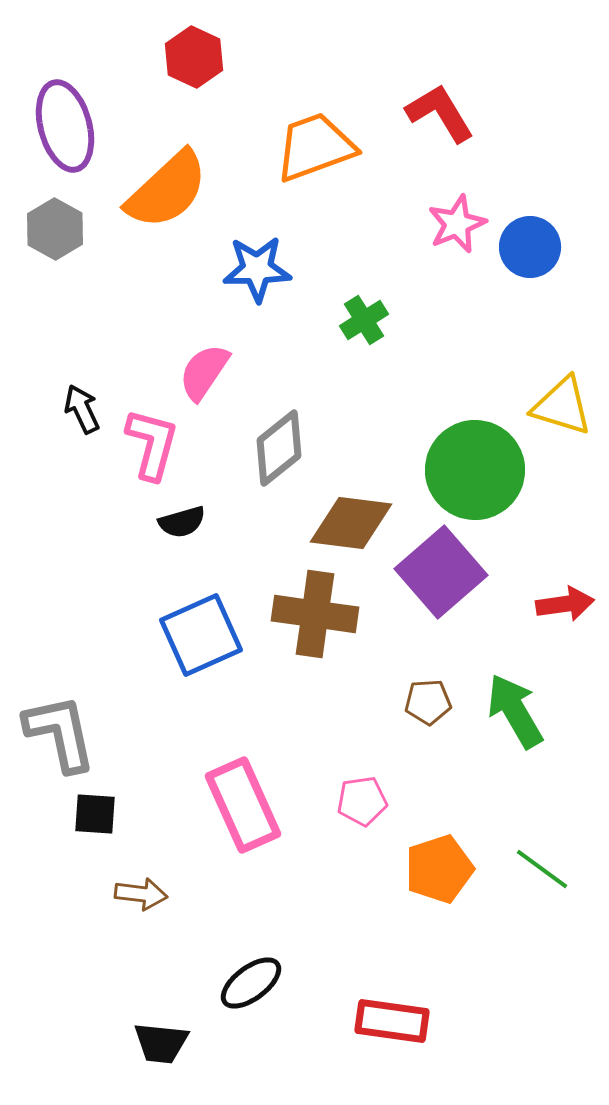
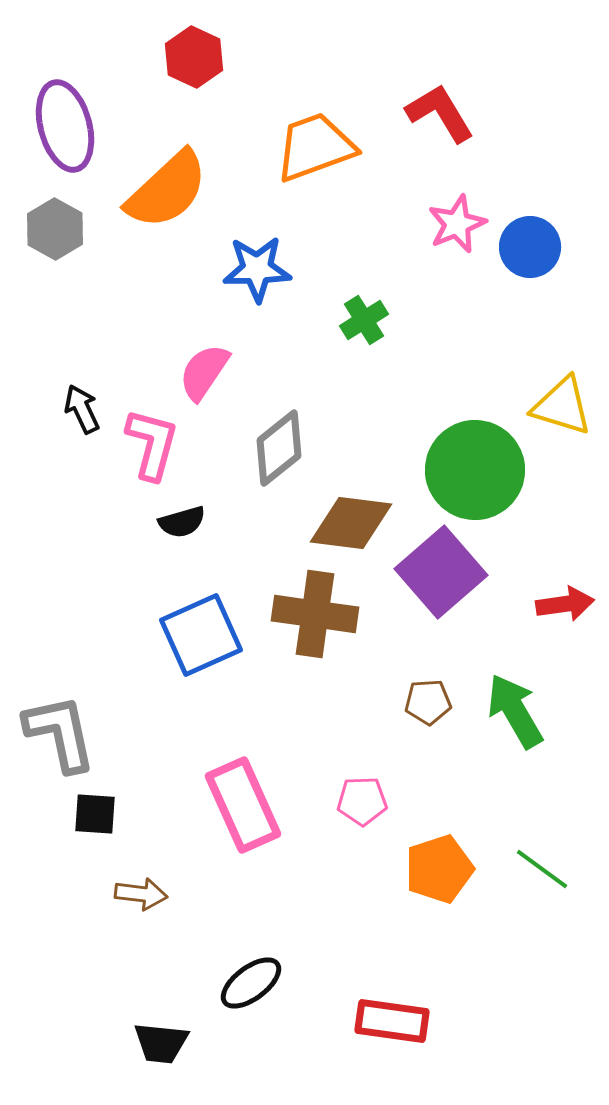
pink pentagon: rotated 6 degrees clockwise
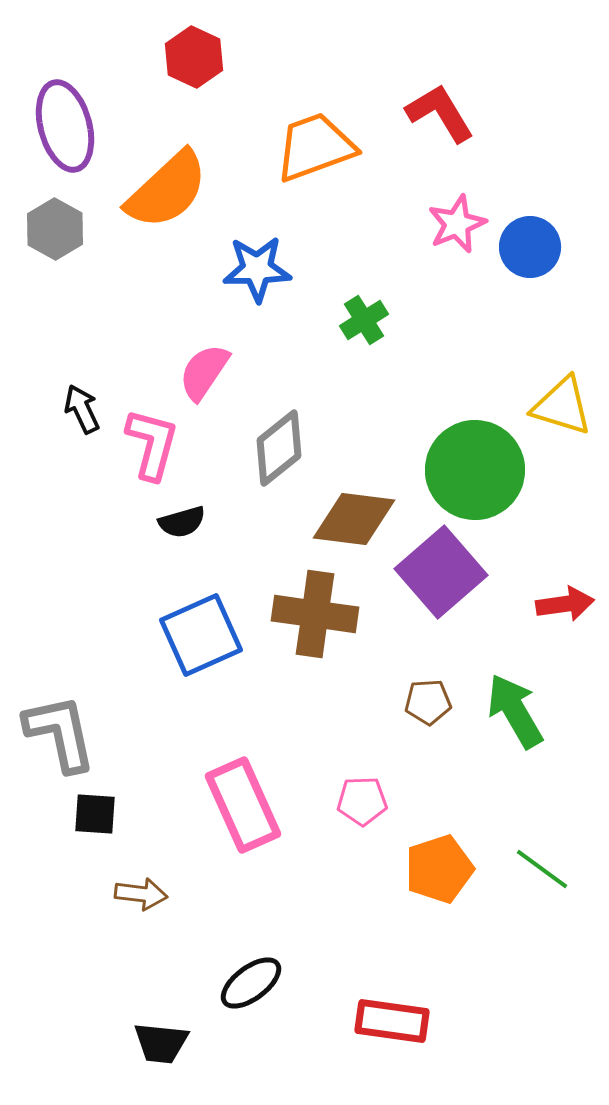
brown diamond: moved 3 px right, 4 px up
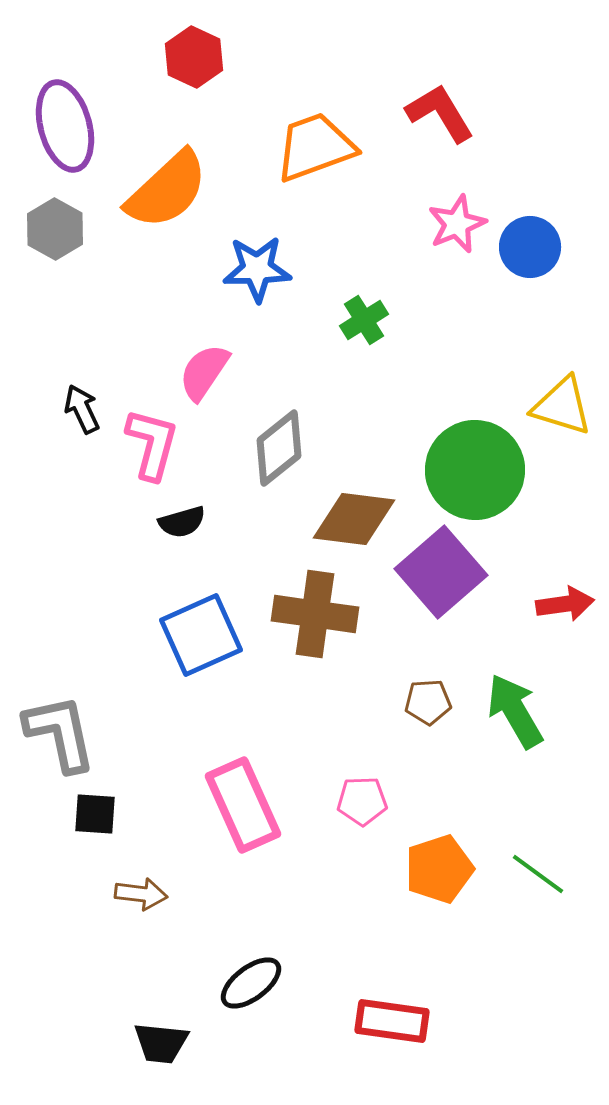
green line: moved 4 px left, 5 px down
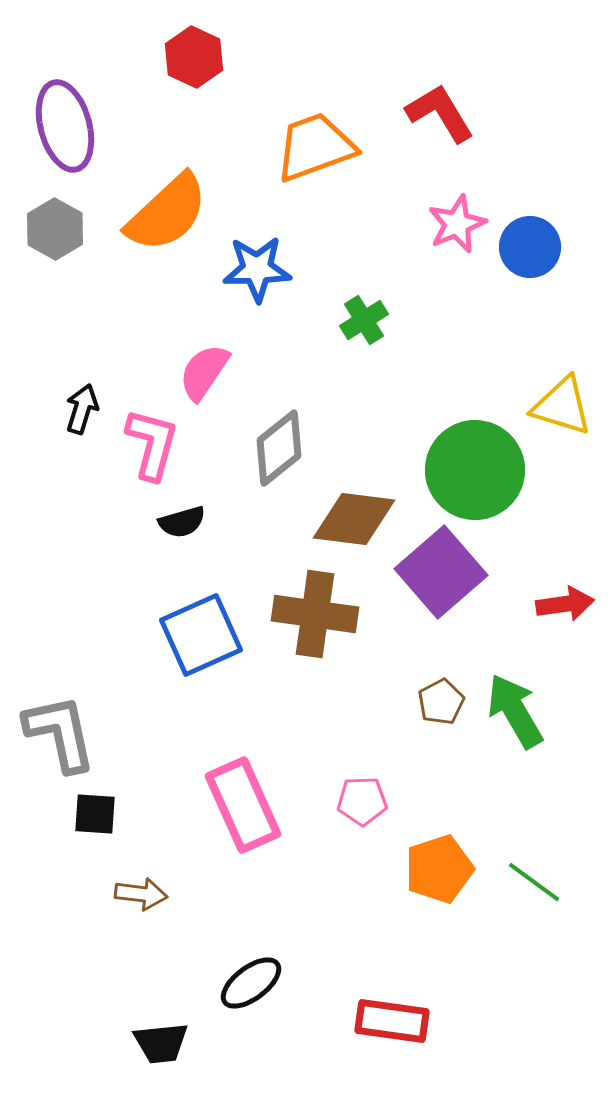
orange semicircle: moved 23 px down
black arrow: rotated 42 degrees clockwise
brown pentagon: moved 13 px right; rotated 24 degrees counterclockwise
green line: moved 4 px left, 8 px down
black trapezoid: rotated 12 degrees counterclockwise
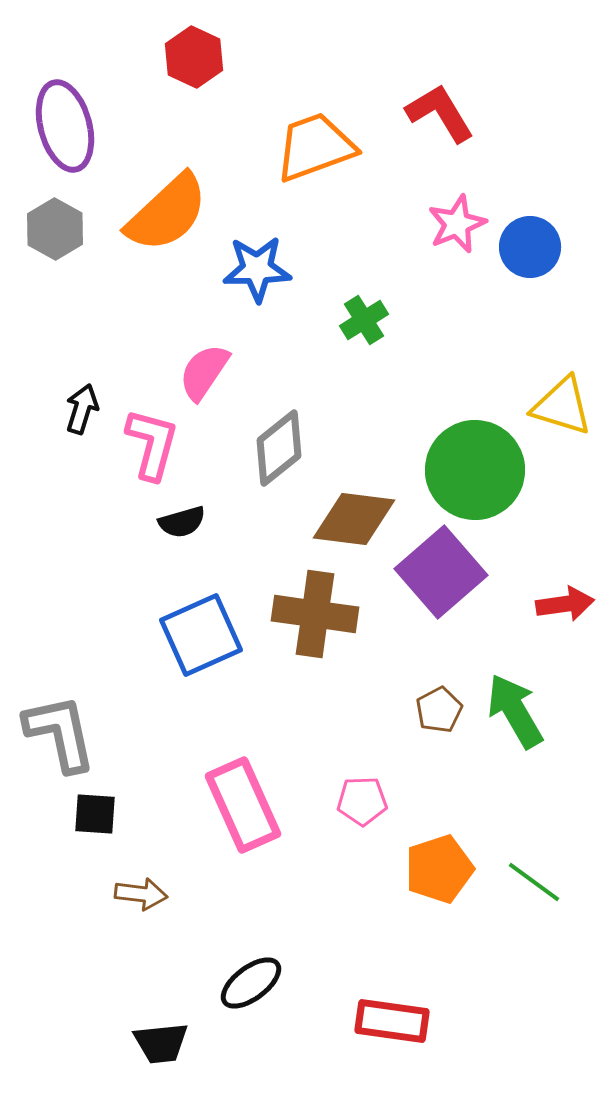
brown pentagon: moved 2 px left, 8 px down
